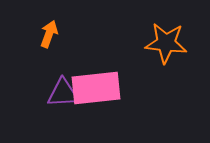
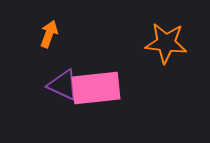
purple triangle: moved 8 px up; rotated 28 degrees clockwise
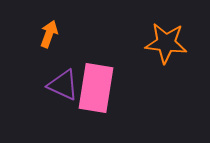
pink rectangle: rotated 75 degrees counterclockwise
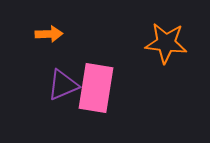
orange arrow: rotated 68 degrees clockwise
purple triangle: rotated 48 degrees counterclockwise
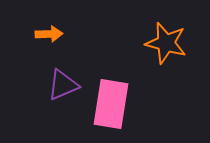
orange star: rotated 9 degrees clockwise
pink rectangle: moved 15 px right, 16 px down
